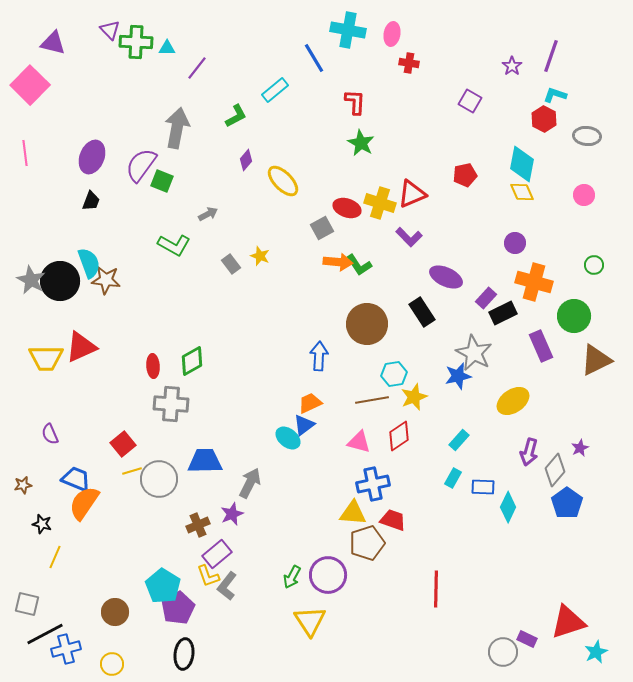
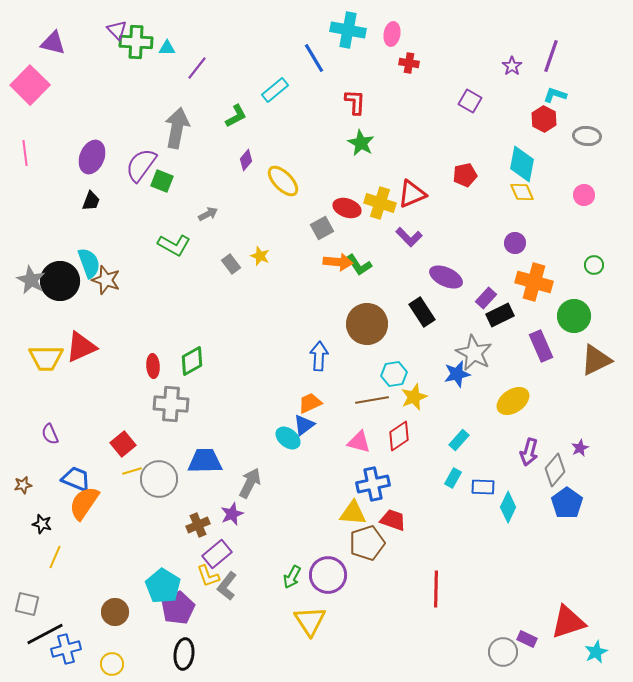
purple triangle at (110, 30): moved 7 px right
brown star at (106, 280): rotated 12 degrees clockwise
black rectangle at (503, 313): moved 3 px left, 2 px down
blue star at (458, 376): moved 1 px left, 2 px up
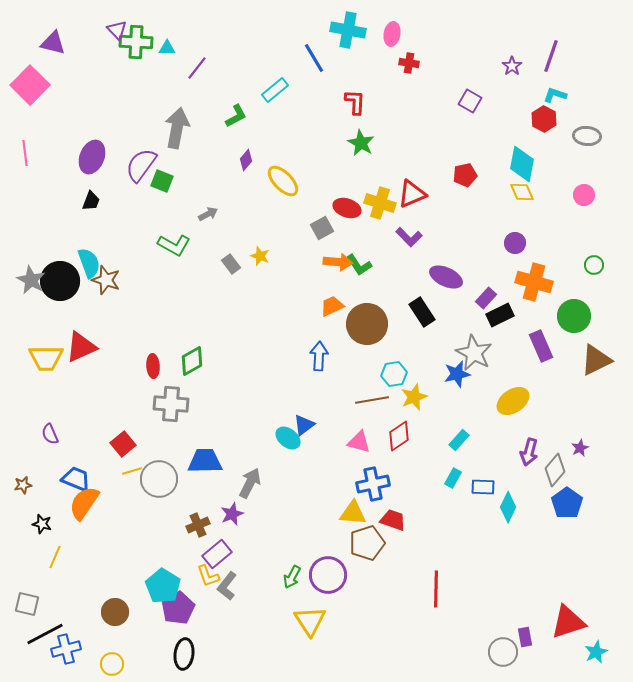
orange trapezoid at (310, 403): moved 22 px right, 97 px up
purple rectangle at (527, 639): moved 2 px left, 2 px up; rotated 54 degrees clockwise
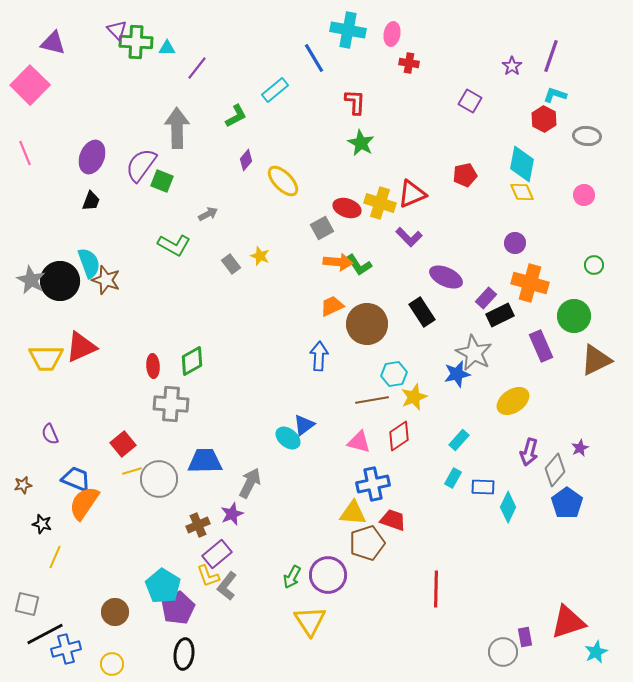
gray arrow at (177, 128): rotated 12 degrees counterclockwise
pink line at (25, 153): rotated 15 degrees counterclockwise
orange cross at (534, 282): moved 4 px left, 1 px down
